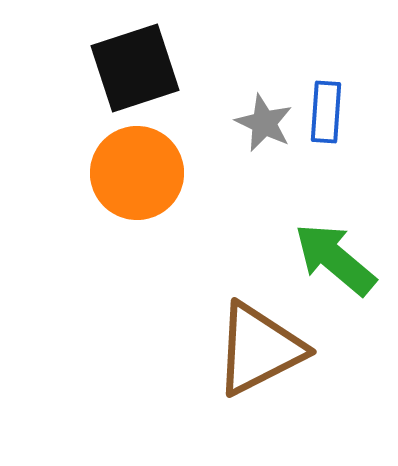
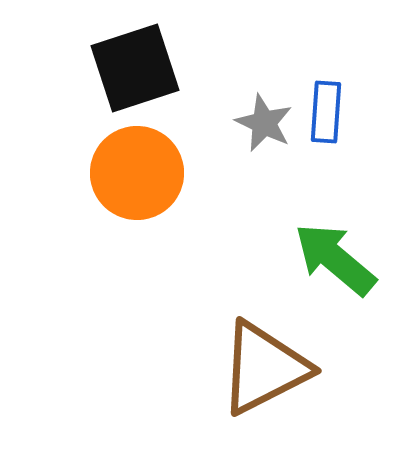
brown triangle: moved 5 px right, 19 px down
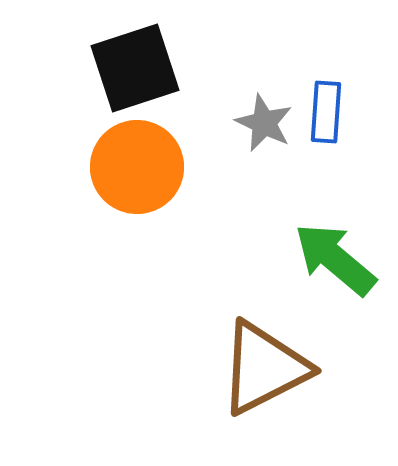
orange circle: moved 6 px up
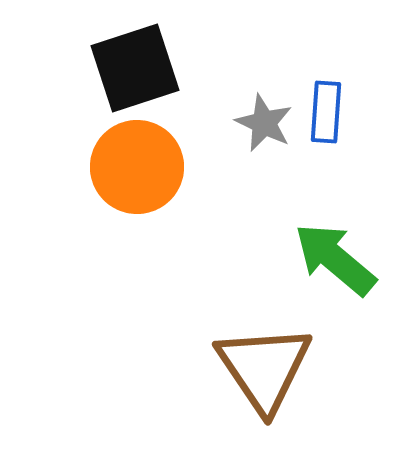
brown triangle: rotated 37 degrees counterclockwise
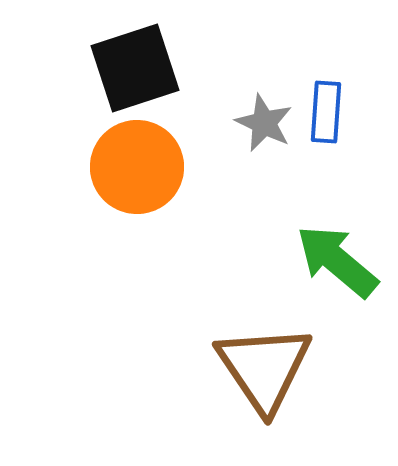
green arrow: moved 2 px right, 2 px down
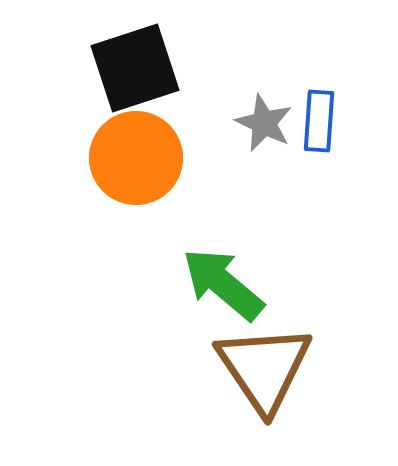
blue rectangle: moved 7 px left, 9 px down
orange circle: moved 1 px left, 9 px up
green arrow: moved 114 px left, 23 px down
